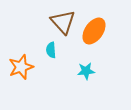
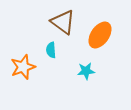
brown triangle: rotated 12 degrees counterclockwise
orange ellipse: moved 6 px right, 4 px down
orange star: moved 2 px right
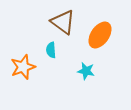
cyan star: rotated 18 degrees clockwise
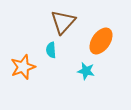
brown triangle: rotated 36 degrees clockwise
orange ellipse: moved 1 px right, 6 px down
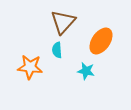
cyan semicircle: moved 6 px right
orange star: moved 7 px right; rotated 25 degrees clockwise
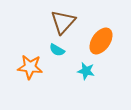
cyan semicircle: rotated 56 degrees counterclockwise
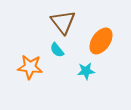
brown triangle: rotated 20 degrees counterclockwise
cyan semicircle: rotated 21 degrees clockwise
cyan star: rotated 18 degrees counterclockwise
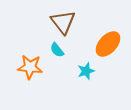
orange ellipse: moved 7 px right, 3 px down; rotated 8 degrees clockwise
cyan star: rotated 12 degrees counterclockwise
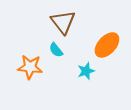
orange ellipse: moved 1 px left, 1 px down
cyan semicircle: moved 1 px left
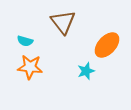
cyan semicircle: moved 31 px left, 9 px up; rotated 35 degrees counterclockwise
